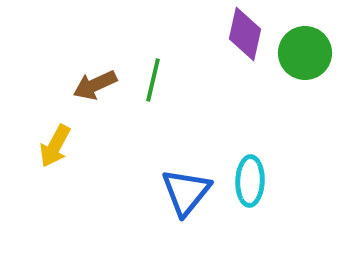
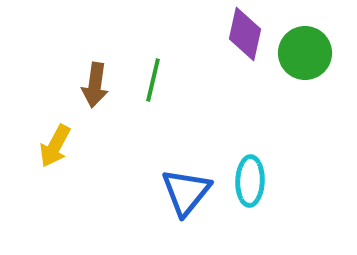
brown arrow: rotated 57 degrees counterclockwise
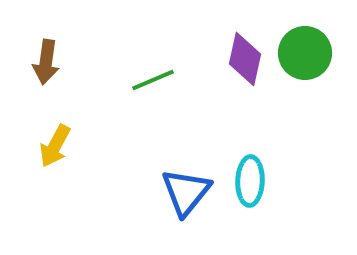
purple diamond: moved 25 px down
green line: rotated 54 degrees clockwise
brown arrow: moved 49 px left, 23 px up
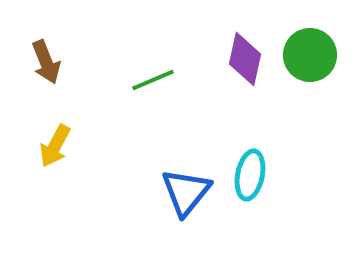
green circle: moved 5 px right, 2 px down
brown arrow: rotated 30 degrees counterclockwise
cyan ellipse: moved 6 px up; rotated 9 degrees clockwise
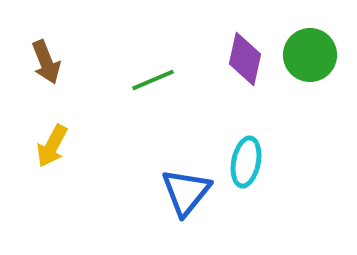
yellow arrow: moved 3 px left
cyan ellipse: moved 4 px left, 13 px up
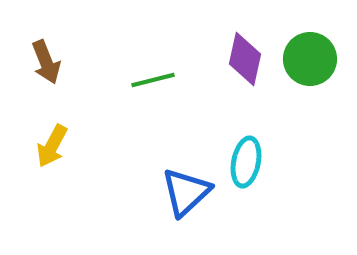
green circle: moved 4 px down
green line: rotated 9 degrees clockwise
blue triangle: rotated 8 degrees clockwise
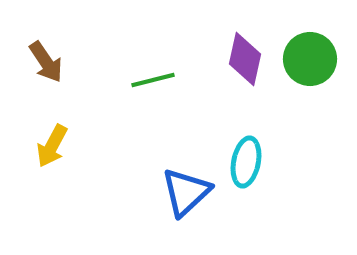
brown arrow: rotated 12 degrees counterclockwise
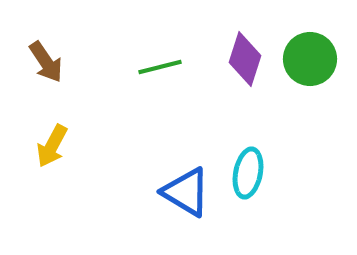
purple diamond: rotated 6 degrees clockwise
green line: moved 7 px right, 13 px up
cyan ellipse: moved 2 px right, 11 px down
blue triangle: rotated 46 degrees counterclockwise
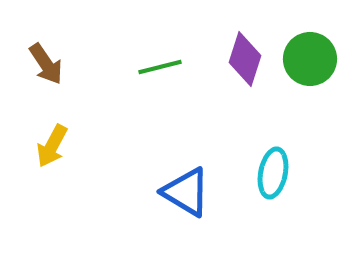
brown arrow: moved 2 px down
cyan ellipse: moved 25 px right
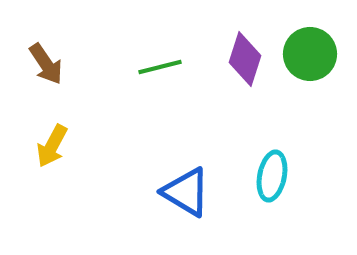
green circle: moved 5 px up
cyan ellipse: moved 1 px left, 3 px down
